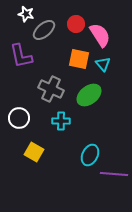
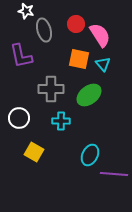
white star: moved 3 px up
gray ellipse: rotated 65 degrees counterclockwise
gray cross: rotated 25 degrees counterclockwise
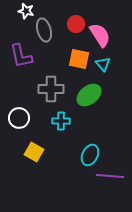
purple line: moved 4 px left, 2 px down
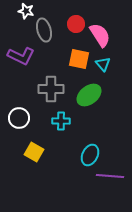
purple L-shape: rotated 52 degrees counterclockwise
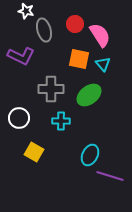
red circle: moved 1 px left
purple line: rotated 12 degrees clockwise
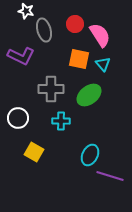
white circle: moved 1 px left
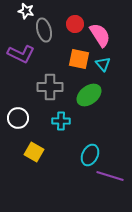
purple L-shape: moved 2 px up
gray cross: moved 1 px left, 2 px up
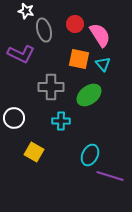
gray cross: moved 1 px right
white circle: moved 4 px left
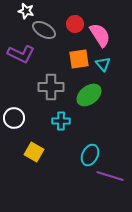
gray ellipse: rotated 45 degrees counterclockwise
orange square: rotated 20 degrees counterclockwise
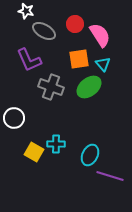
gray ellipse: moved 1 px down
purple L-shape: moved 8 px right, 6 px down; rotated 40 degrees clockwise
gray cross: rotated 20 degrees clockwise
green ellipse: moved 8 px up
cyan cross: moved 5 px left, 23 px down
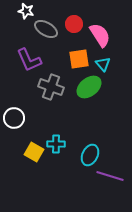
red circle: moved 1 px left
gray ellipse: moved 2 px right, 2 px up
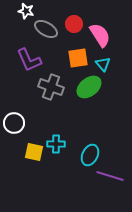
orange square: moved 1 px left, 1 px up
white circle: moved 5 px down
yellow square: rotated 18 degrees counterclockwise
